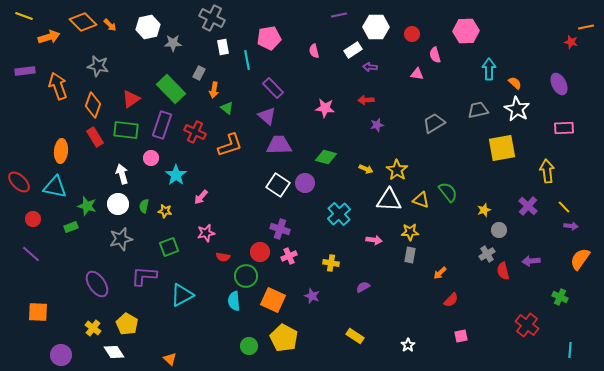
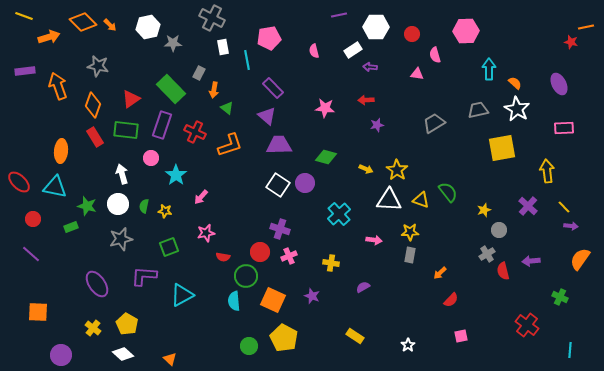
white diamond at (114, 352): moved 9 px right, 2 px down; rotated 15 degrees counterclockwise
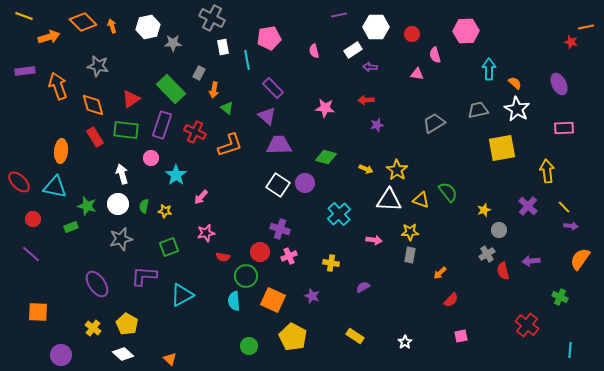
orange arrow at (110, 25): moved 2 px right, 1 px down; rotated 152 degrees counterclockwise
orange diamond at (93, 105): rotated 35 degrees counterclockwise
yellow pentagon at (284, 338): moved 9 px right, 1 px up
white star at (408, 345): moved 3 px left, 3 px up
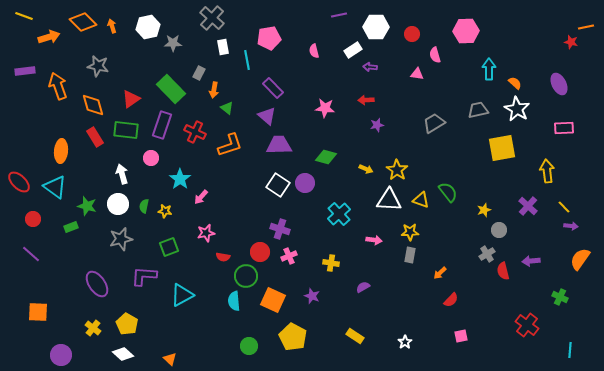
gray cross at (212, 18): rotated 15 degrees clockwise
cyan star at (176, 175): moved 4 px right, 4 px down
cyan triangle at (55, 187): rotated 25 degrees clockwise
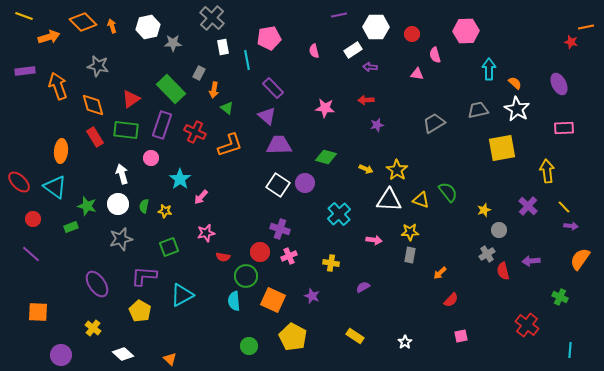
yellow pentagon at (127, 324): moved 13 px right, 13 px up
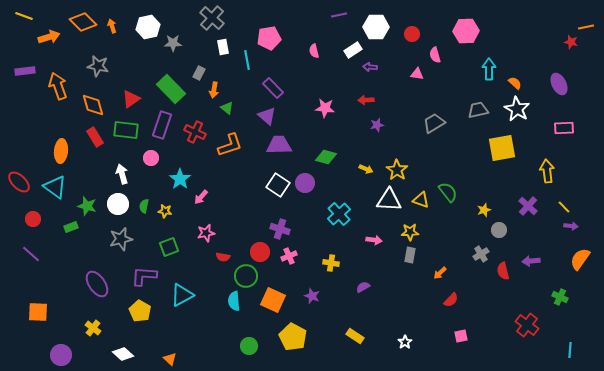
gray cross at (487, 254): moved 6 px left
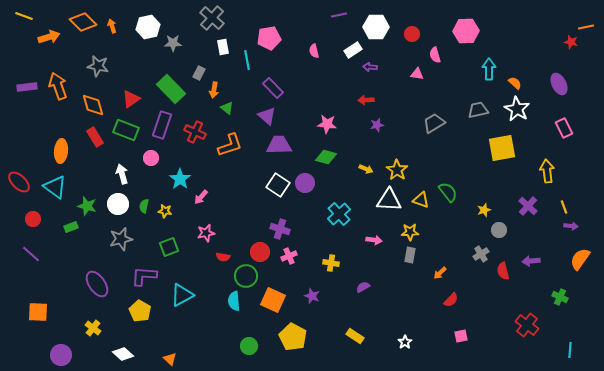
purple rectangle at (25, 71): moved 2 px right, 16 px down
pink star at (325, 108): moved 2 px right, 16 px down
pink rectangle at (564, 128): rotated 66 degrees clockwise
green rectangle at (126, 130): rotated 15 degrees clockwise
yellow line at (564, 207): rotated 24 degrees clockwise
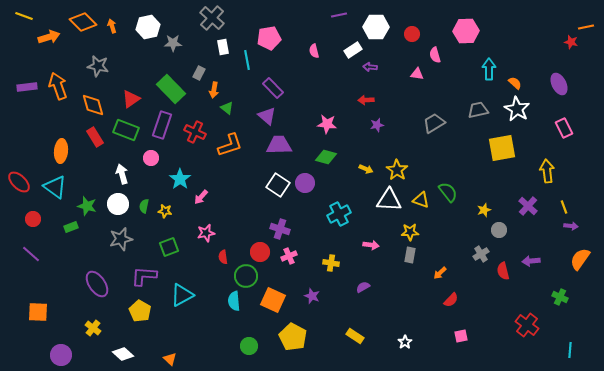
cyan cross at (339, 214): rotated 15 degrees clockwise
pink arrow at (374, 240): moved 3 px left, 5 px down
red semicircle at (223, 257): rotated 72 degrees clockwise
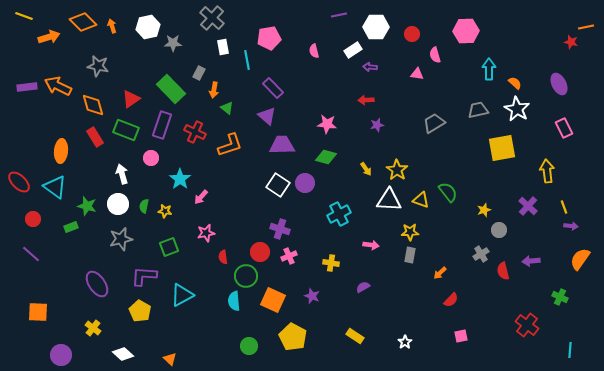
orange arrow at (58, 86): rotated 44 degrees counterclockwise
purple trapezoid at (279, 145): moved 3 px right
yellow arrow at (366, 169): rotated 32 degrees clockwise
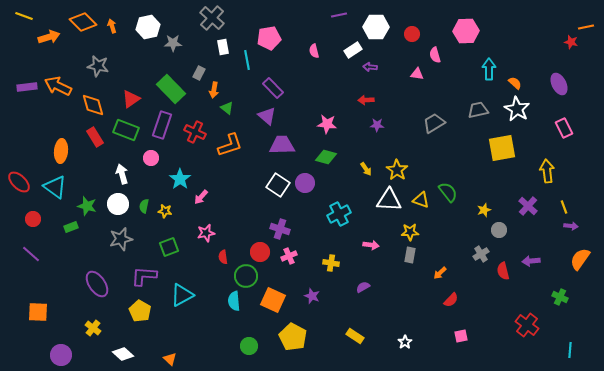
purple star at (377, 125): rotated 16 degrees clockwise
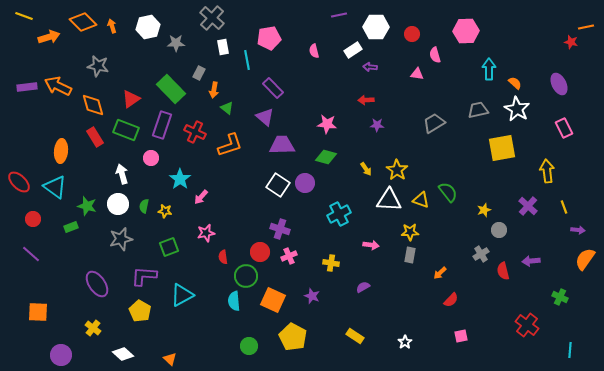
gray star at (173, 43): moved 3 px right
purple triangle at (267, 116): moved 2 px left, 1 px down
purple arrow at (571, 226): moved 7 px right, 4 px down
orange semicircle at (580, 259): moved 5 px right
